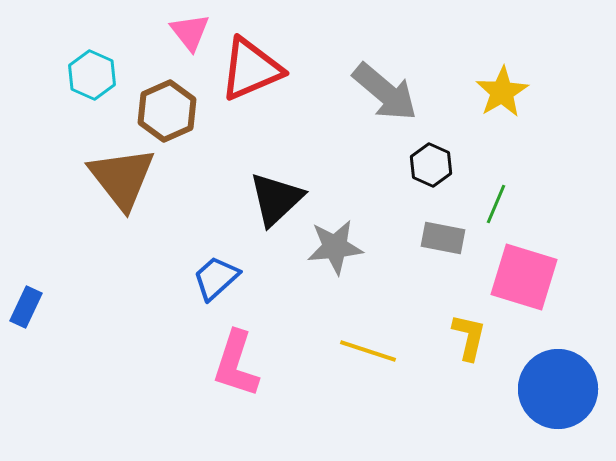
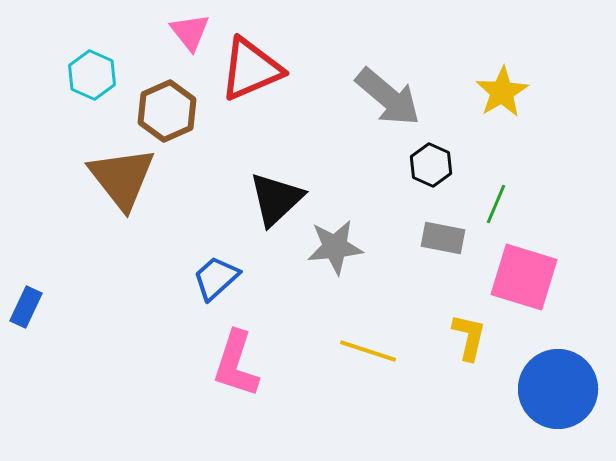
gray arrow: moved 3 px right, 5 px down
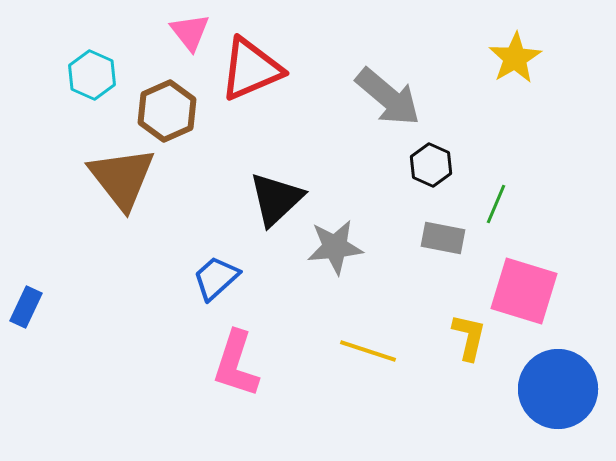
yellow star: moved 13 px right, 34 px up
pink square: moved 14 px down
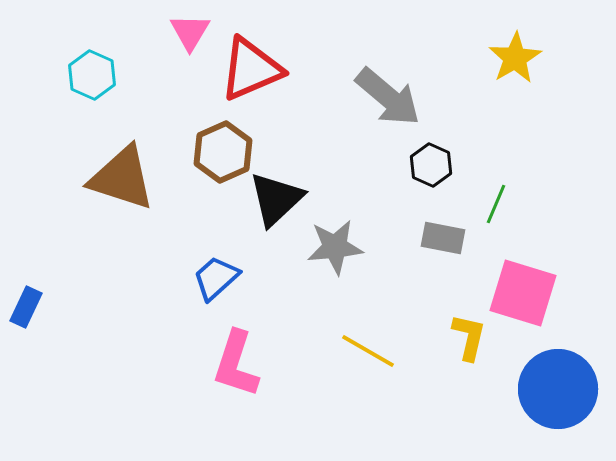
pink triangle: rotated 9 degrees clockwise
brown hexagon: moved 56 px right, 41 px down
brown triangle: rotated 34 degrees counterclockwise
pink square: moved 1 px left, 2 px down
yellow line: rotated 12 degrees clockwise
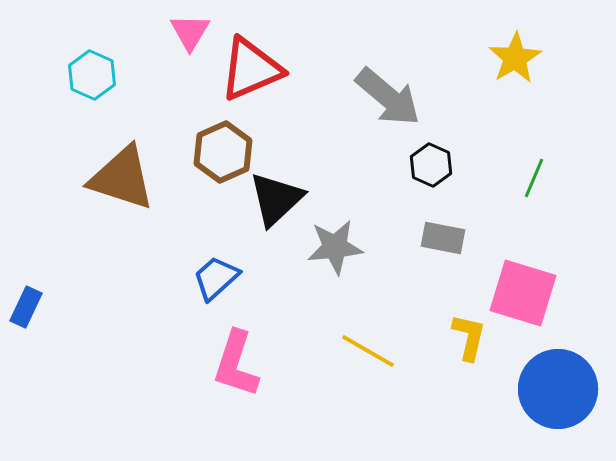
green line: moved 38 px right, 26 px up
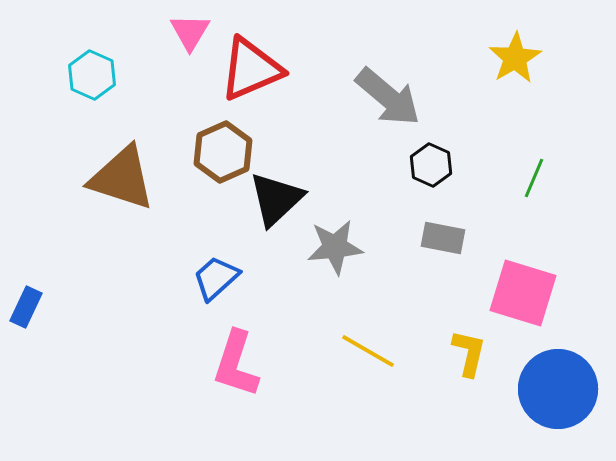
yellow L-shape: moved 16 px down
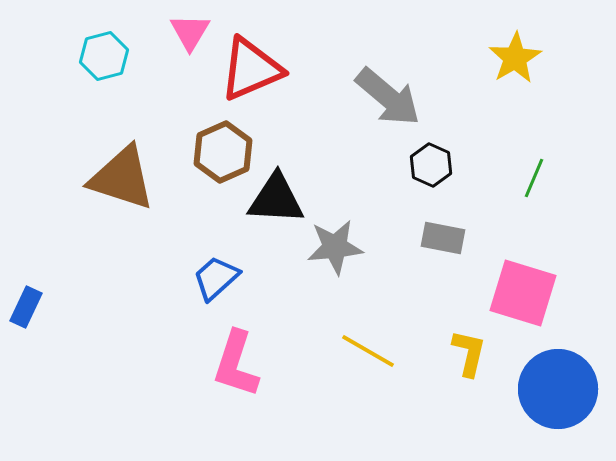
cyan hexagon: moved 12 px right, 19 px up; rotated 21 degrees clockwise
black triangle: rotated 46 degrees clockwise
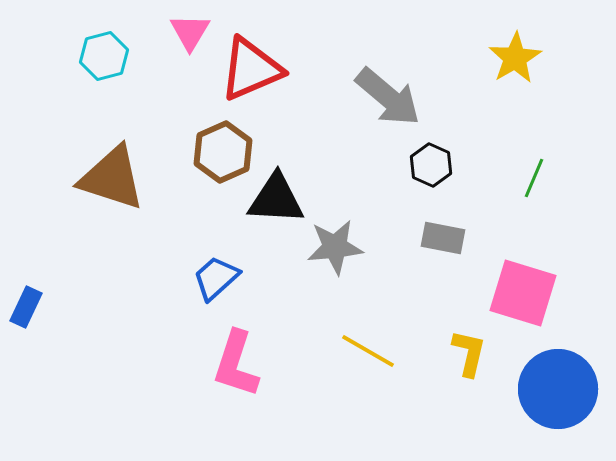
brown triangle: moved 10 px left
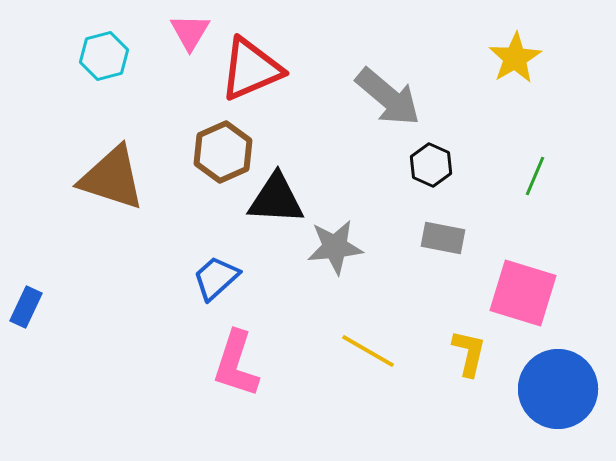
green line: moved 1 px right, 2 px up
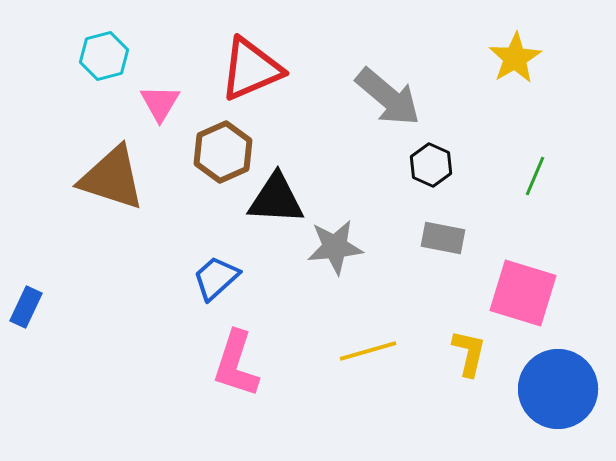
pink triangle: moved 30 px left, 71 px down
yellow line: rotated 46 degrees counterclockwise
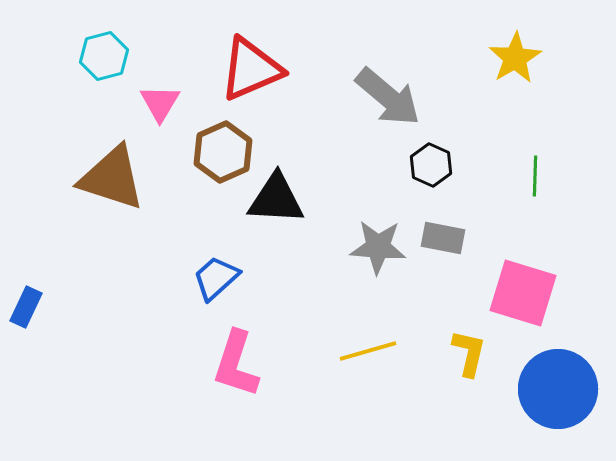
green line: rotated 21 degrees counterclockwise
gray star: moved 43 px right; rotated 10 degrees clockwise
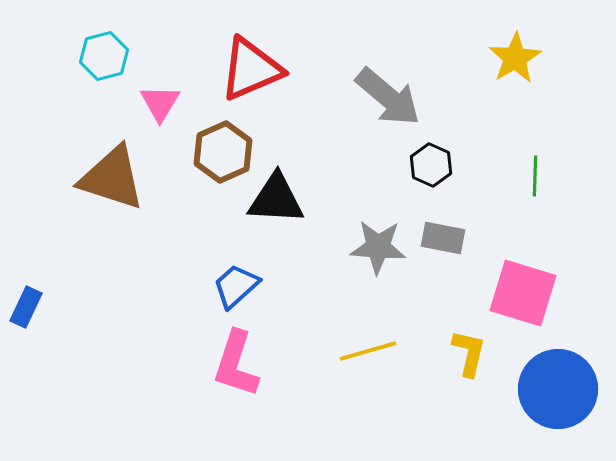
blue trapezoid: moved 20 px right, 8 px down
